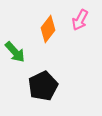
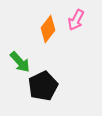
pink arrow: moved 4 px left
green arrow: moved 5 px right, 10 px down
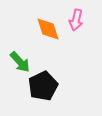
pink arrow: rotated 15 degrees counterclockwise
orange diamond: rotated 56 degrees counterclockwise
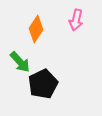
orange diamond: moved 12 px left; rotated 52 degrees clockwise
black pentagon: moved 2 px up
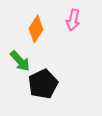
pink arrow: moved 3 px left
green arrow: moved 1 px up
